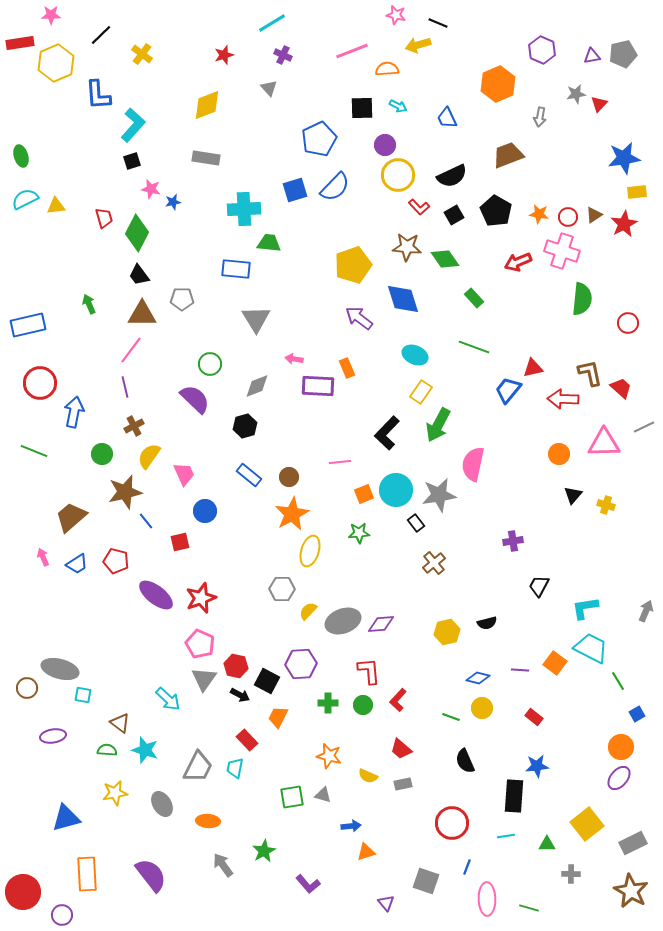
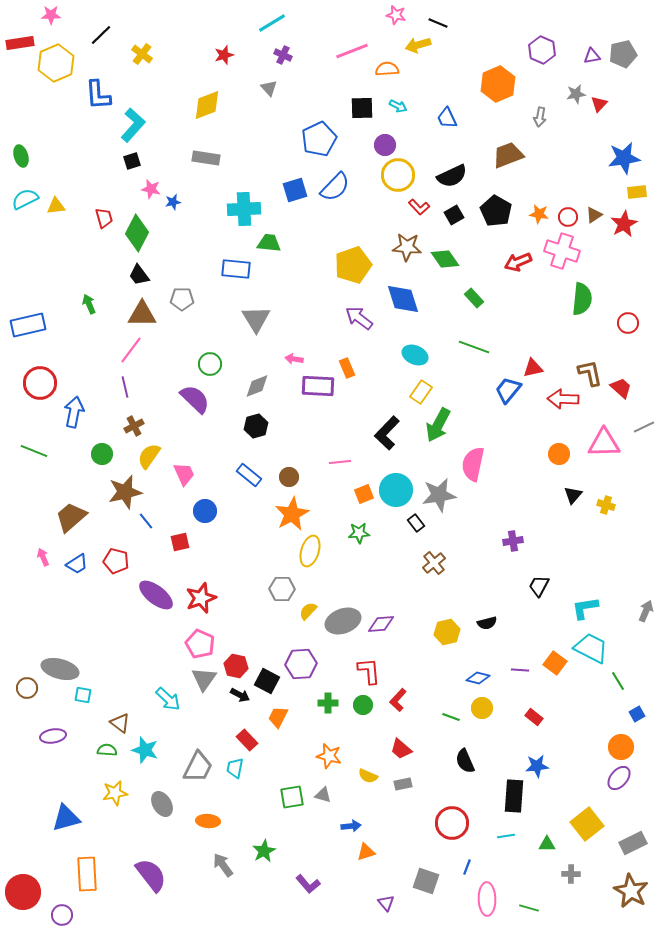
black hexagon at (245, 426): moved 11 px right
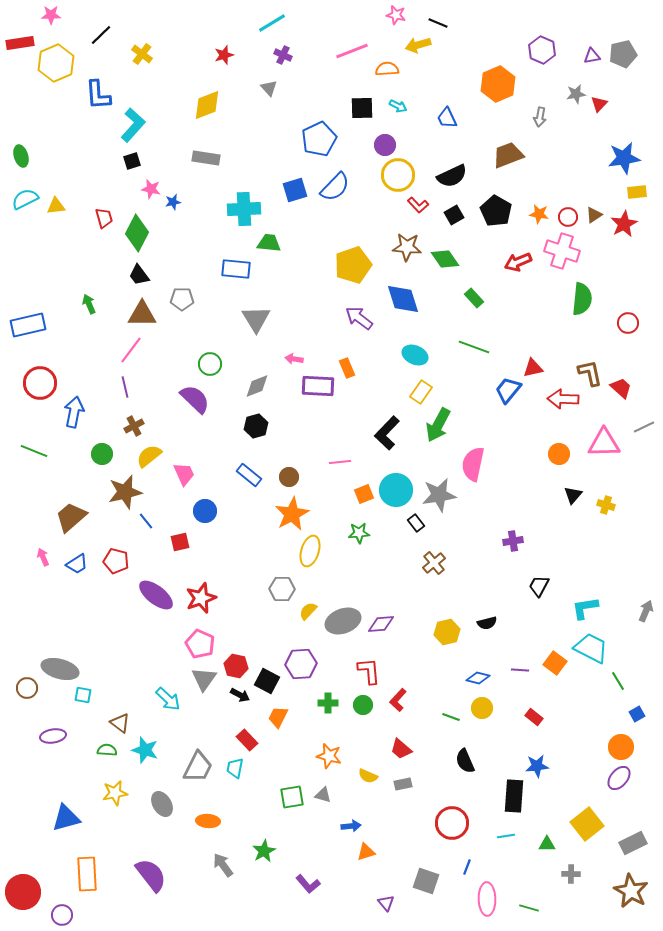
red L-shape at (419, 207): moved 1 px left, 2 px up
yellow semicircle at (149, 456): rotated 16 degrees clockwise
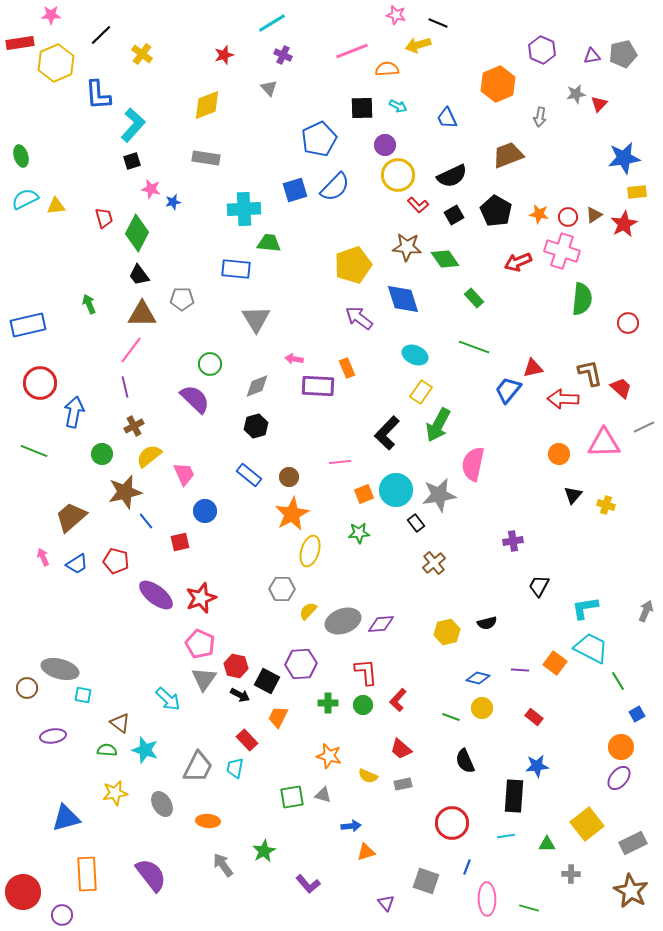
red L-shape at (369, 671): moved 3 px left, 1 px down
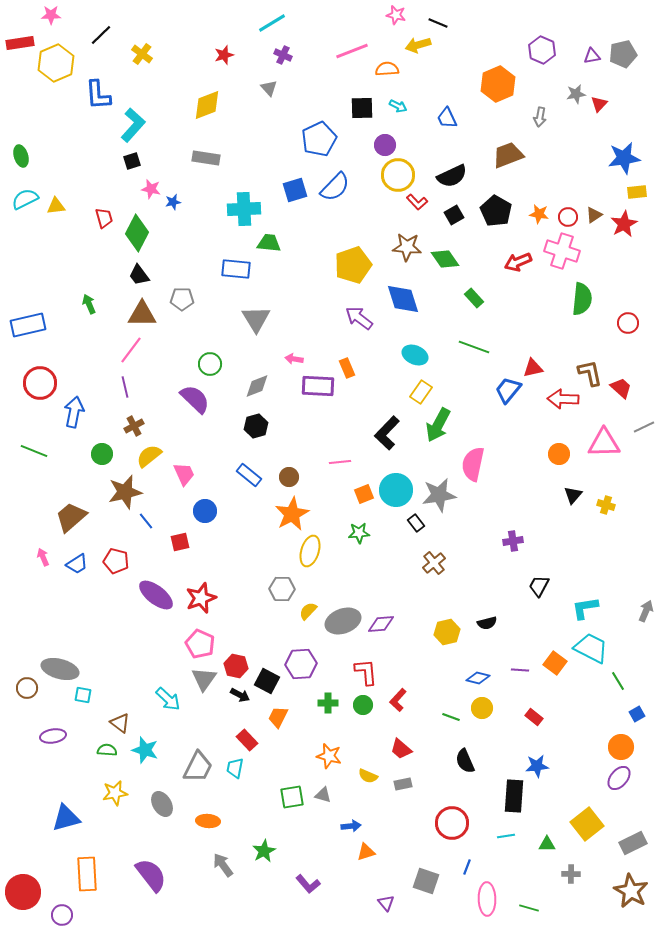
red L-shape at (418, 205): moved 1 px left, 3 px up
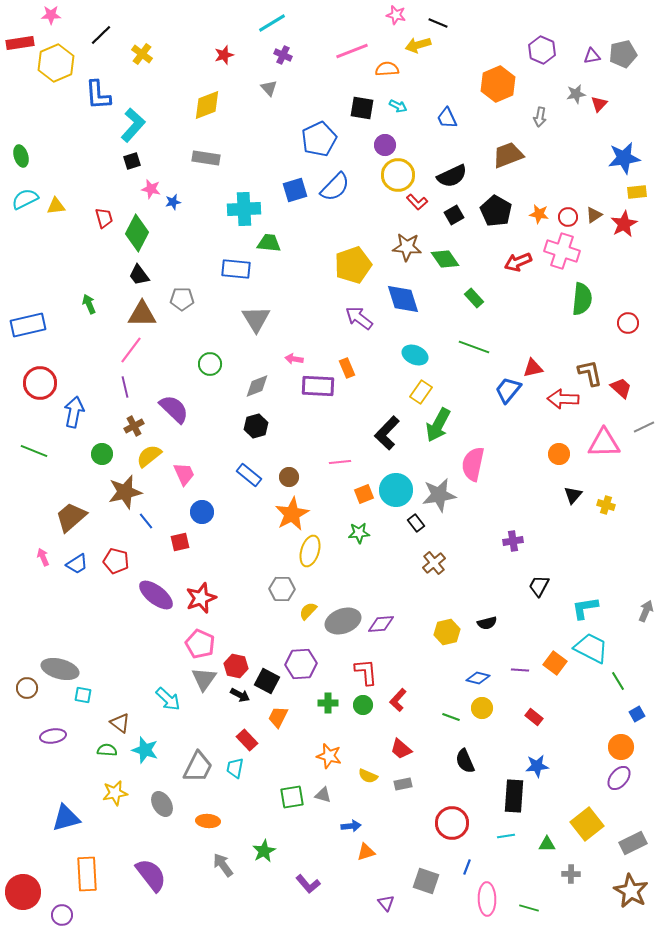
black square at (362, 108): rotated 10 degrees clockwise
purple semicircle at (195, 399): moved 21 px left, 10 px down
blue circle at (205, 511): moved 3 px left, 1 px down
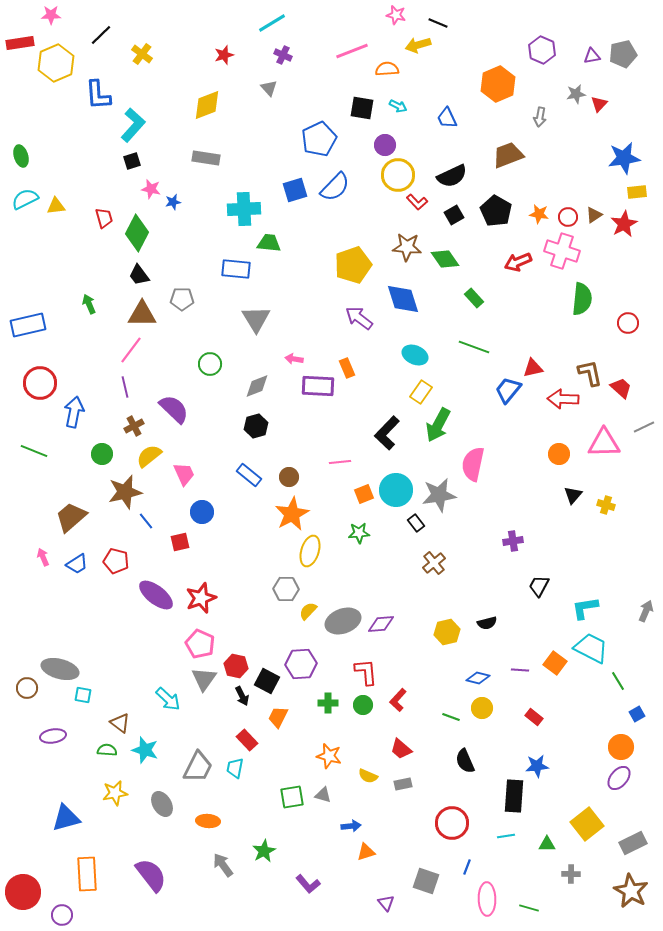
gray hexagon at (282, 589): moved 4 px right
black arrow at (240, 695): moved 2 px right, 1 px down; rotated 36 degrees clockwise
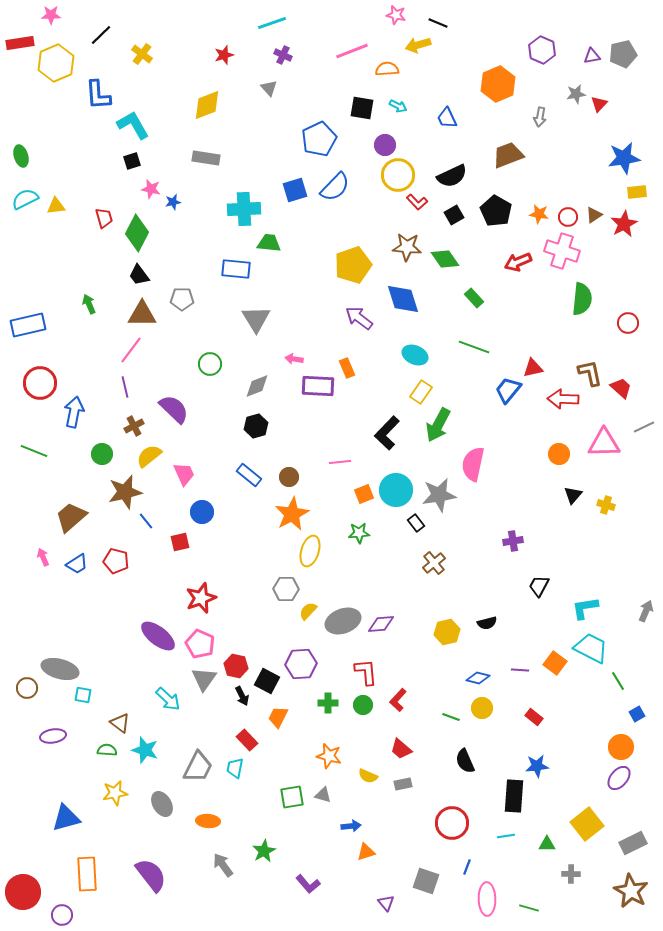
cyan line at (272, 23): rotated 12 degrees clockwise
cyan L-shape at (133, 125): rotated 72 degrees counterclockwise
purple ellipse at (156, 595): moved 2 px right, 41 px down
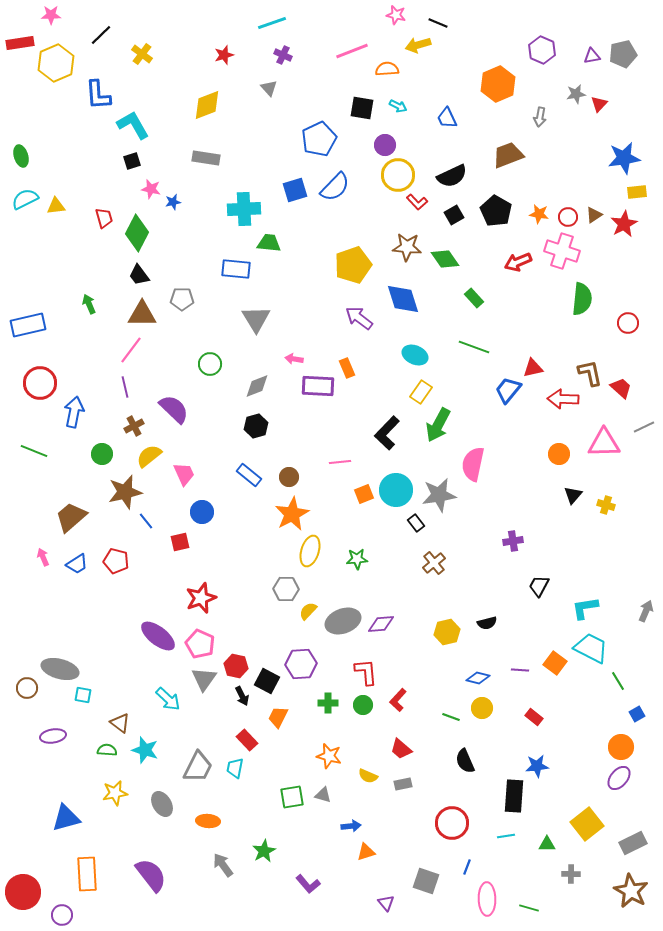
green star at (359, 533): moved 2 px left, 26 px down
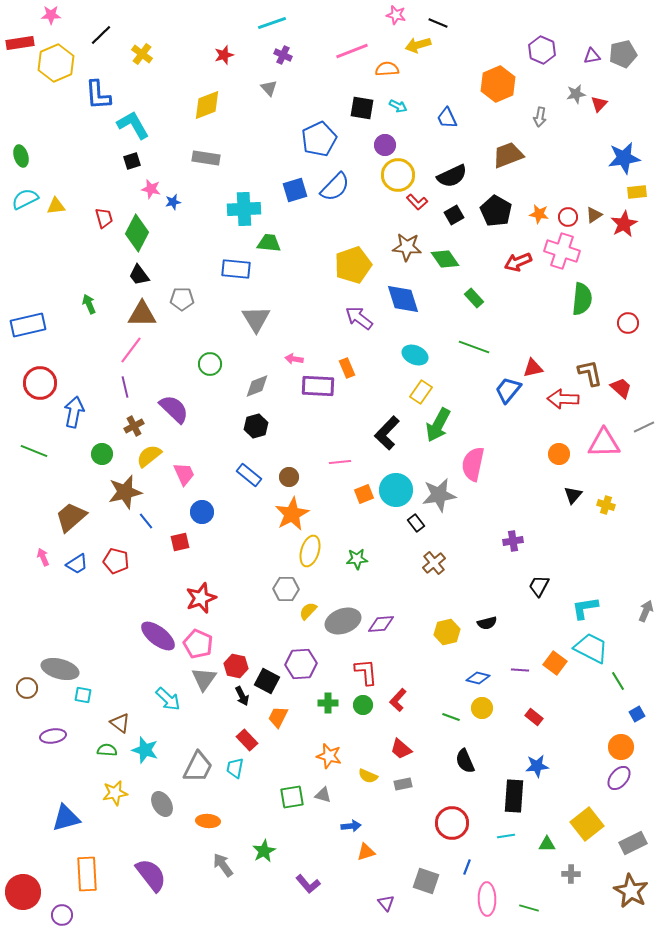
pink pentagon at (200, 644): moved 2 px left
